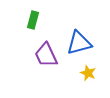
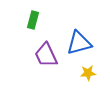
yellow star: rotated 28 degrees counterclockwise
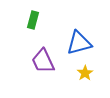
purple trapezoid: moved 3 px left, 6 px down
yellow star: moved 3 px left; rotated 28 degrees counterclockwise
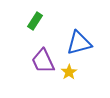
green rectangle: moved 2 px right, 1 px down; rotated 18 degrees clockwise
yellow star: moved 16 px left, 1 px up
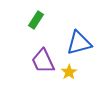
green rectangle: moved 1 px right, 1 px up
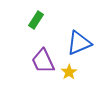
blue triangle: rotated 8 degrees counterclockwise
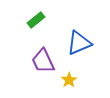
green rectangle: rotated 18 degrees clockwise
yellow star: moved 8 px down
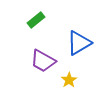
blue triangle: rotated 8 degrees counterclockwise
purple trapezoid: rotated 36 degrees counterclockwise
